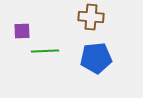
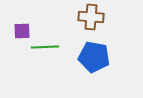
green line: moved 4 px up
blue pentagon: moved 2 px left, 1 px up; rotated 16 degrees clockwise
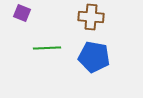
purple square: moved 18 px up; rotated 24 degrees clockwise
green line: moved 2 px right, 1 px down
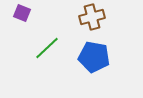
brown cross: moved 1 px right; rotated 20 degrees counterclockwise
green line: rotated 40 degrees counterclockwise
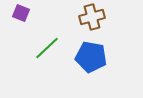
purple square: moved 1 px left
blue pentagon: moved 3 px left
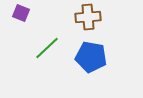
brown cross: moved 4 px left; rotated 10 degrees clockwise
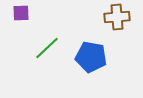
purple square: rotated 24 degrees counterclockwise
brown cross: moved 29 px right
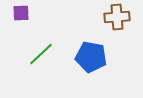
green line: moved 6 px left, 6 px down
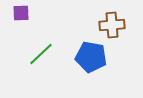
brown cross: moved 5 px left, 8 px down
